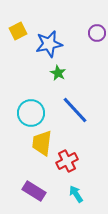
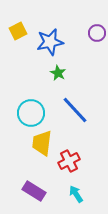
blue star: moved 1 px right, 2 px up
red cross: moved 2 px right
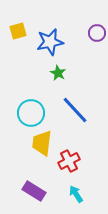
yellow square: rotated 12 degrees clockwise
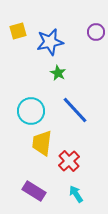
purple circle: moved 1 px left, 1 px up
cyan circle: moved 2 px up
red cross: rotated 15 degrees counterclockwise
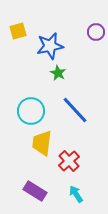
blue star: moved 4 px down
purple rectangle: moved 1 px right
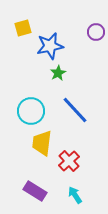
yellow square: moved 5 px right, 3 px up
green star: rotated 14 degrees clockwise
cyan arrow: moved 1 px left, 1 px down
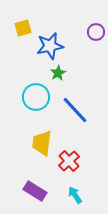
cyan circle: moved 5 px right, 14 px up
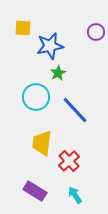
yellow square: rotated 18 degrees clockwise
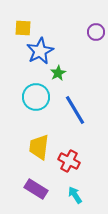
blue star: moved 10 px left, 5 px down; rotated 16 degrees counterclockwise
blue line: rotated 12 degrees clockwise
yellow trapezoid: moved 3 px left, 4 px down
red cross: rotated 20 degrees counterclockwise
purple rectangle: moved 1 px right, 2 px up
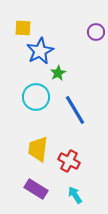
yellow trapezoid: moved 1 px left, 2 px down
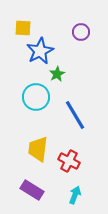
purple circle: moved 15 px left
green star: moved 1 px left, 1 px down
blue line: moved 5 px down
purple rectangle: moved 4 px left, 1 px down
cyan arrow: rotated 54 degrees clockwise
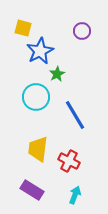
yellow square: rotated 12 degrees clockwise
purple circle: moved 1 px right, 1 px up
